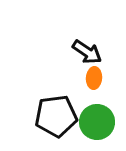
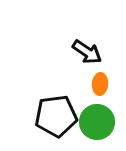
orange ellipse: moved 6 px right, 6 px down
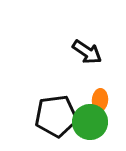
orange ellipse: moved 16 px down
green circle: moved 7 px left
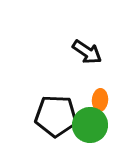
black pentagon: rotated 9 degrees clockwise
green circle: moved 3 px down
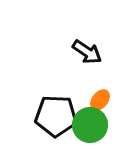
orange ellipse: rotated 35 degrees clockwise
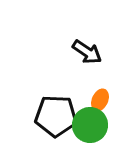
orange ellipse: rotated 15 degrees counterclockwise
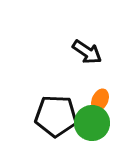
green circle: moved 2 px right, 2 px up
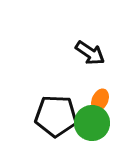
black arrow: moved 3 px right, 1 px down
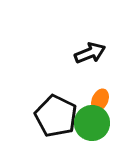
black arrow: rotated 56 degrees counterclockwise
black pentagon: rotated 24 degrees clockwise
